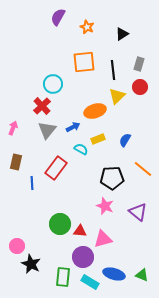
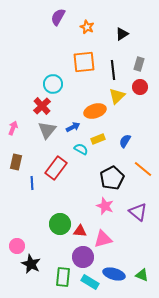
blue semicircle: moved 1 px down
black pentagon: rotated 25 degrees counterclockwise
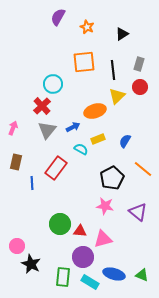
pink star: rotated 12 degrees counterclockwise
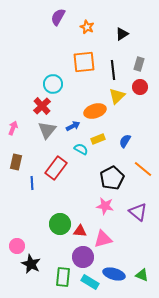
blue arrow: moved 1 px up
